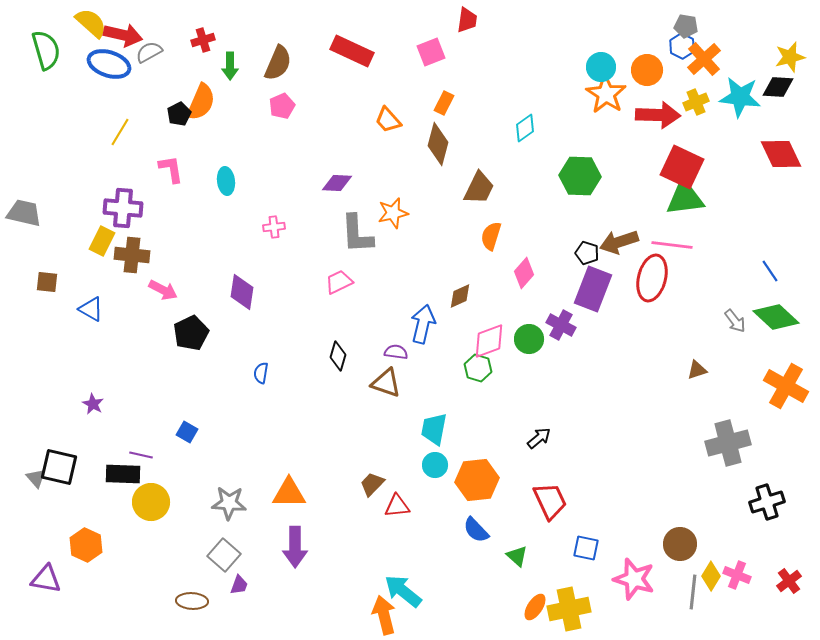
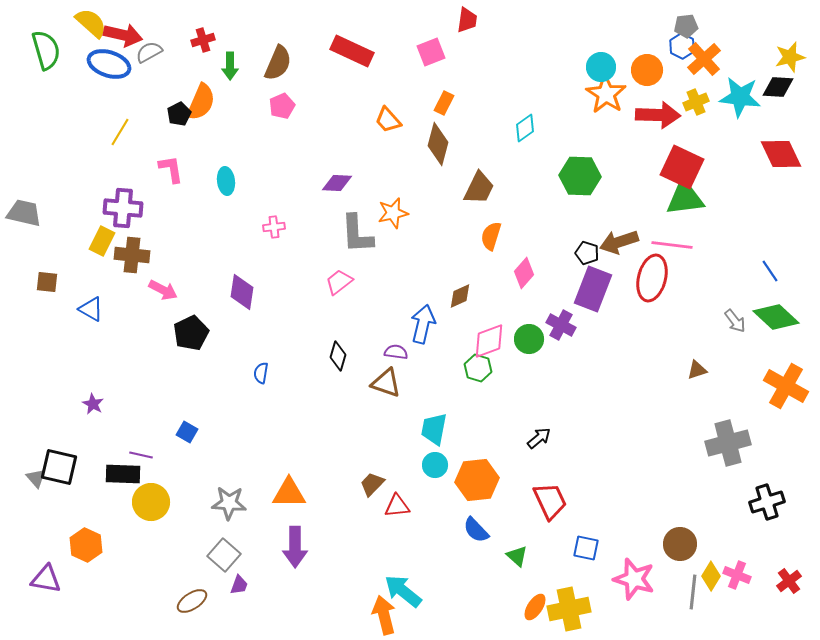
gray pentagon at (686, 26): rotated 15 degrees counterclockwise
pink trapezoid at (339, 282): rotated 12 degrees counterclockwise
brown ellipse at (192, 601): rotated 36 degrees counterclockwise
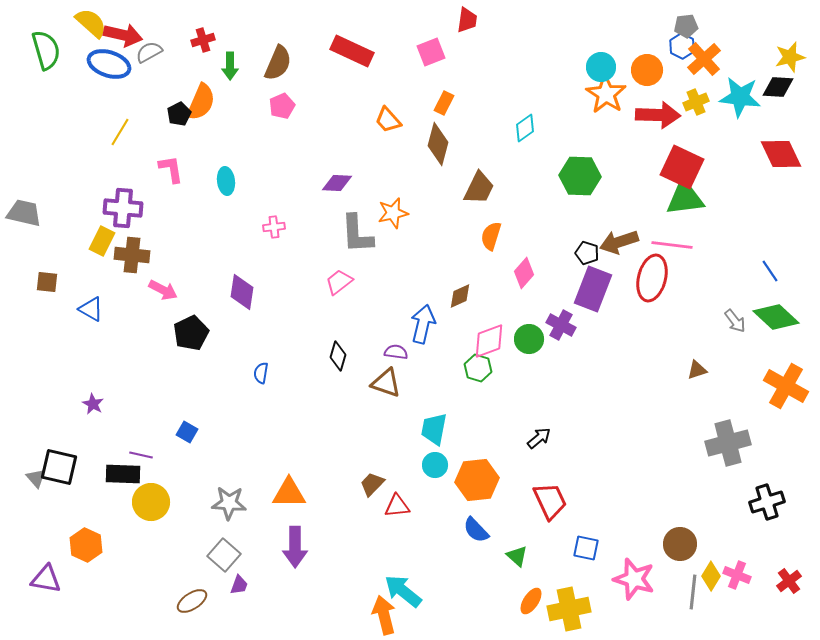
orange ellipse at (535, 607): moved 4 px left, 6 px up
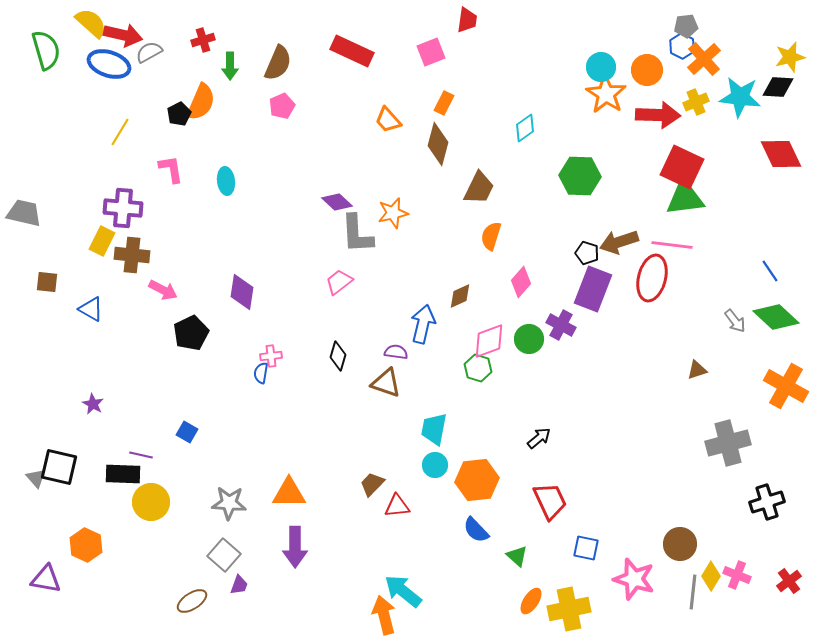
purple diamond at (337, 183): moved 19 px down; rotated 40 degrees clockwise
pink cross at (274, 227): moved 3 px left, 129 px down
pink diamond at (524, 273): moved 3 px left, 9 px down
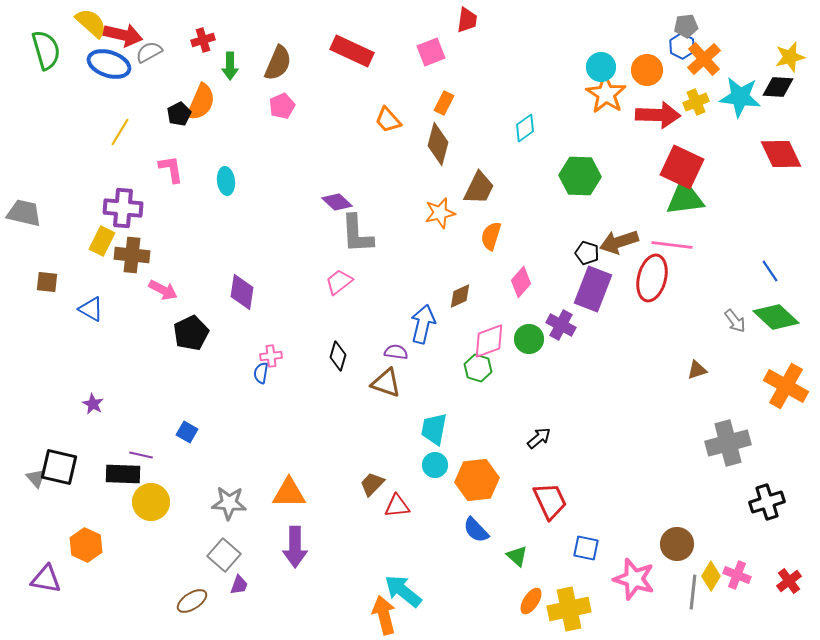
orange star at (393, 213): moved 47 px right
brown circle at (680, 544): moved 3 px left
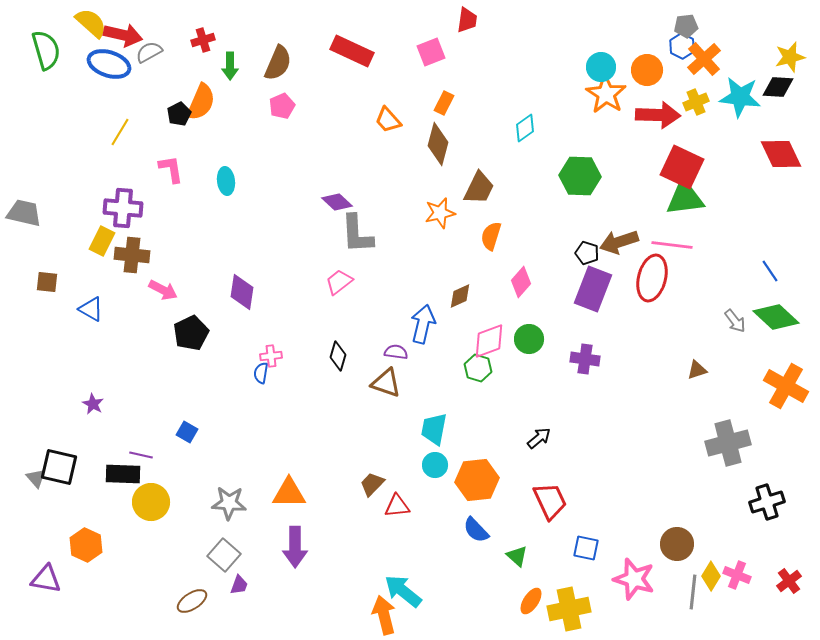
purple cross at (561, 325): moved 24 px right, 34 px down; rotated 20 degrees counterclockwise
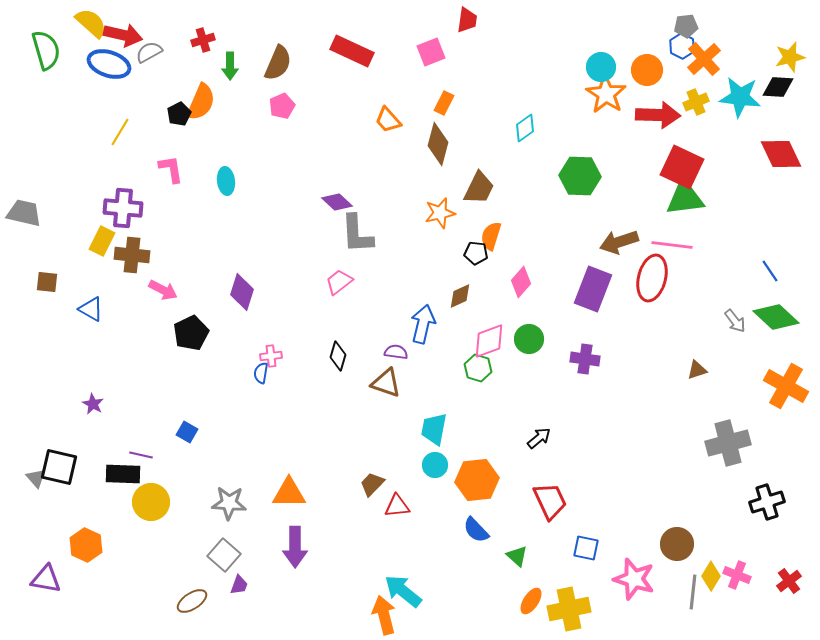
black pentagon at (587, 253): moved 111 px left; rotated 10 degrees counterclockwise
purple diamond at (242, 292): rotated 9 degrees clockwise
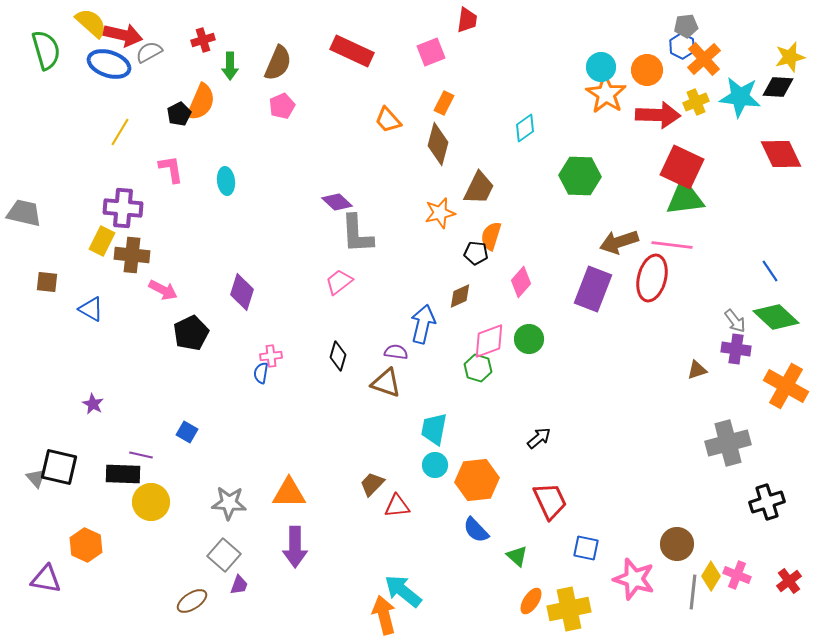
purple cross at (585, 359): moved 151 px right, 10 px up
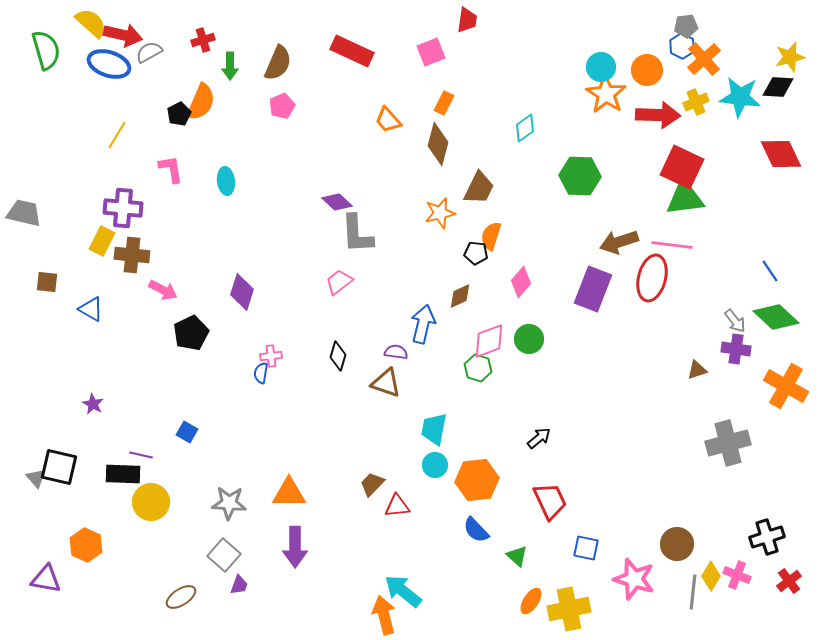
yellow line at (120, 132): moved 3 px left, 3 px down
black cross at (767, 502): moved 35 px down
brown ellipse at (192, 601): moved 11 px left, 4 px up
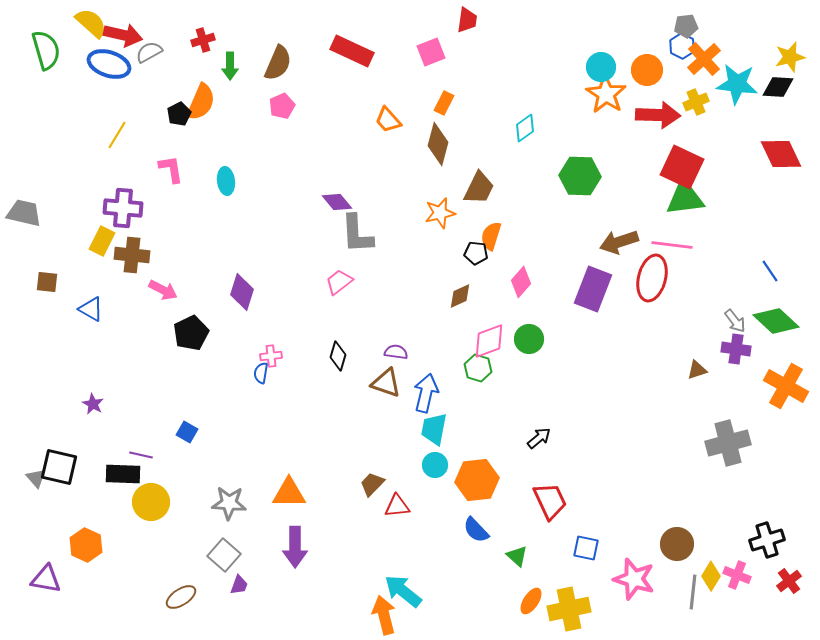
cyan star at (740, 97): moved 3 px left, 13 px up
purple diamond at (337, 202): rotated 8 degrees clockwise
green diamond at (776, 317): moved 4 px down
blue arrow at (423, 324): moved 3 px right, 69 px down
black cross at (767, 537): moved 3 px down
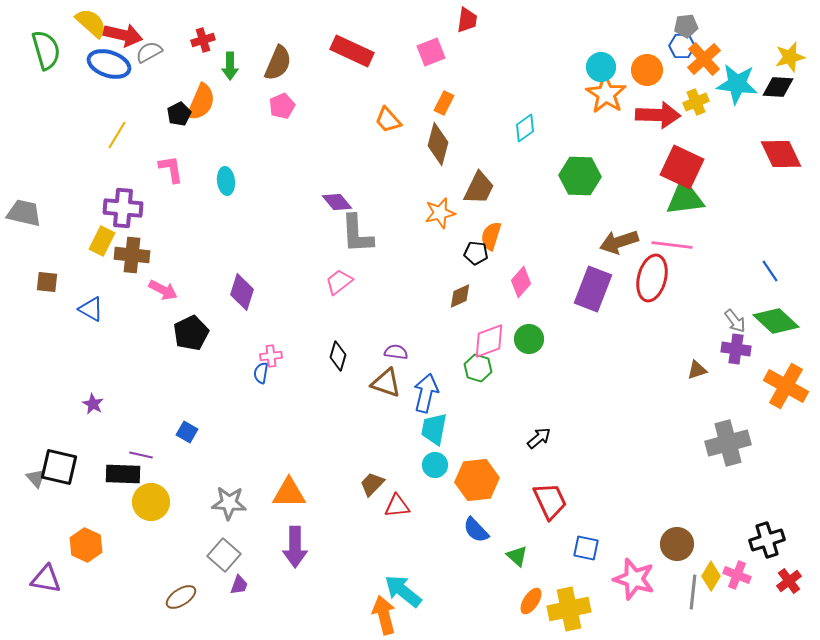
blue hexagon at (682, 46): rotated 25 degrees counterclockwise
